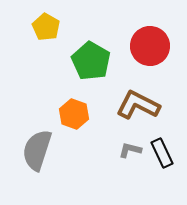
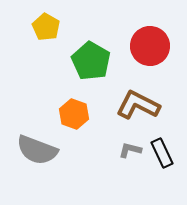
gray semicircle: rotated 87 degrees counterclockwise
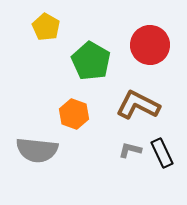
red circle: moved 1 px up
gray semicircle: rotated 15 degrees counterclockwise
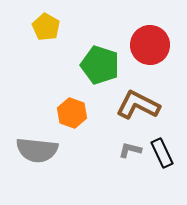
green pentagon: moved 9 px right, 4 px down; rotated 12 degrees counterclockwise
orange hexagon: moved 2 px left, 1 px up
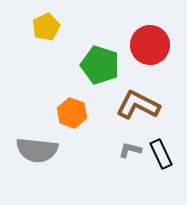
yellow pentagon: rotated 16 degrees clockwise
black rectangle: moved 1 px left, 1 px down
